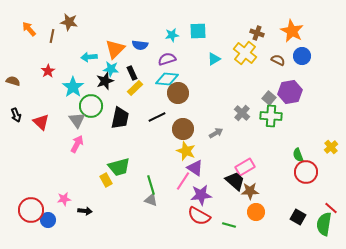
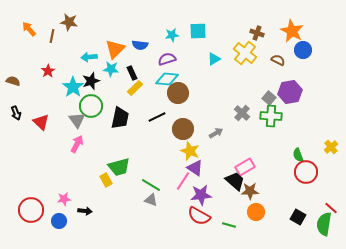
blue circle at (302, 56): moved 1 px right, 6 px up
black star at (105, 81): moved 14 px left
black arrow at (16, 115): moved 2 px up
yellow star at (186, 151): moved 4 px right
green line at (151, 185): rotated 42 degrees counterclockwise
blue circle at (48, 220): moved 11 px right, 1 px down
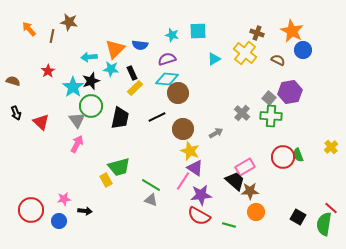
cyan star at (172, 35): rotated 24 degrees clockwise
red circle at (306, 172): moved 23 px left, 15 px up
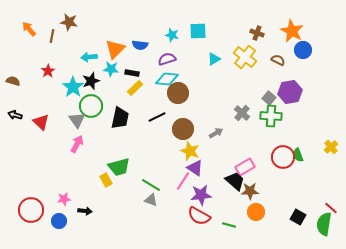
yellow cross at (245, 53): moved 4 px down
black rectangle at (132, 73): rotated 56 degrees counterclockwise
black arrow at (16, 113): moved 1 px left, 2 px down; rotated 128 degrees clockwise
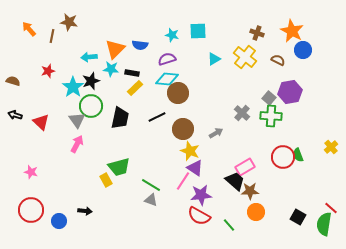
red star at (48, 71): rotated 16 degrees clockwise
pink star at (64, 199): moved 33 px left, 27 px up; rotated 24 degrees clockwise
green line at (229, 225): rotated 32 degrees clockwise
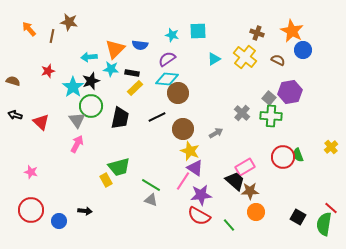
purple semicircle at (167, 59): rotated 18 degrees counterclockwise
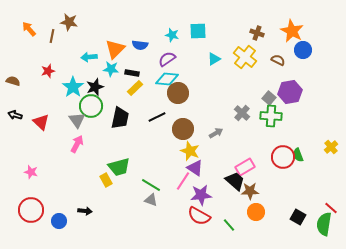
black star at (91, 81): moved 4 px right, 6 px down
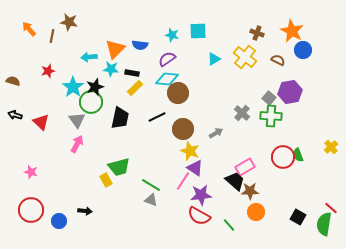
green circle at (91, 106): moved 4 px up
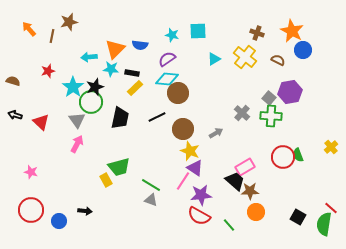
brown star at (69, 22): rotated 24 degrees counterclockwise
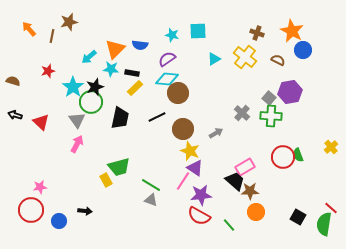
cyan arrow at (89, 57): rotated 35 degrees counterclockwise
pink star at (31, 172): moved 9 px right, 15 px down; rotated 24 degrees counterclockwise
